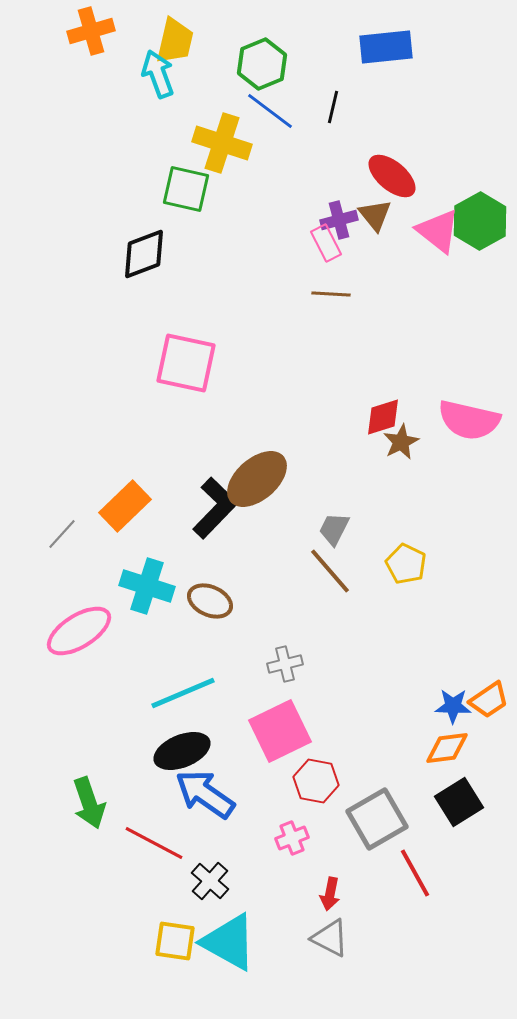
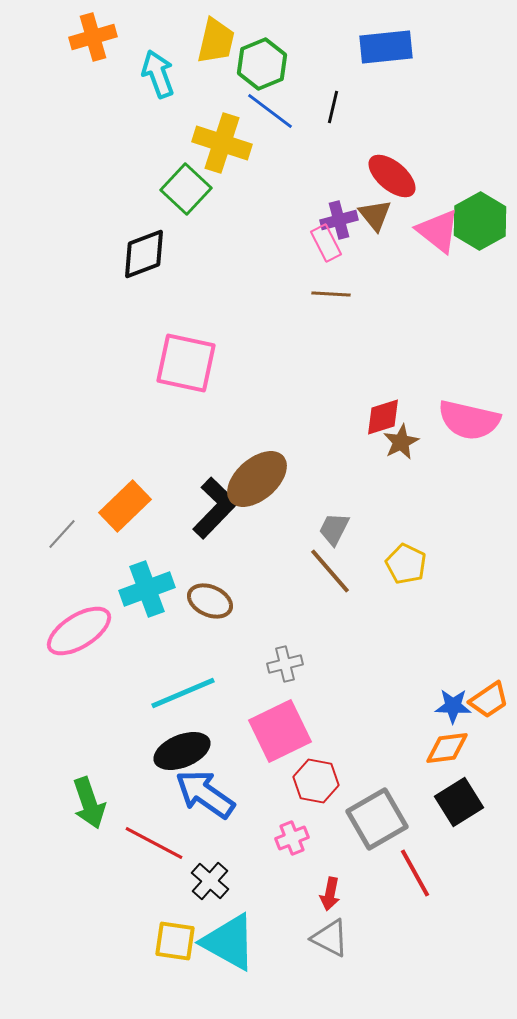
orange cross at (91, 31): moved 2 px right, 6 px down
yellow trapezoid at (175, 41): moved 41 px right
green square at (186, 189): rotated 30 degrees clockwise
cyan cross at (147, 586): moved 3 px down; rotated 38 degrees counterclockwise
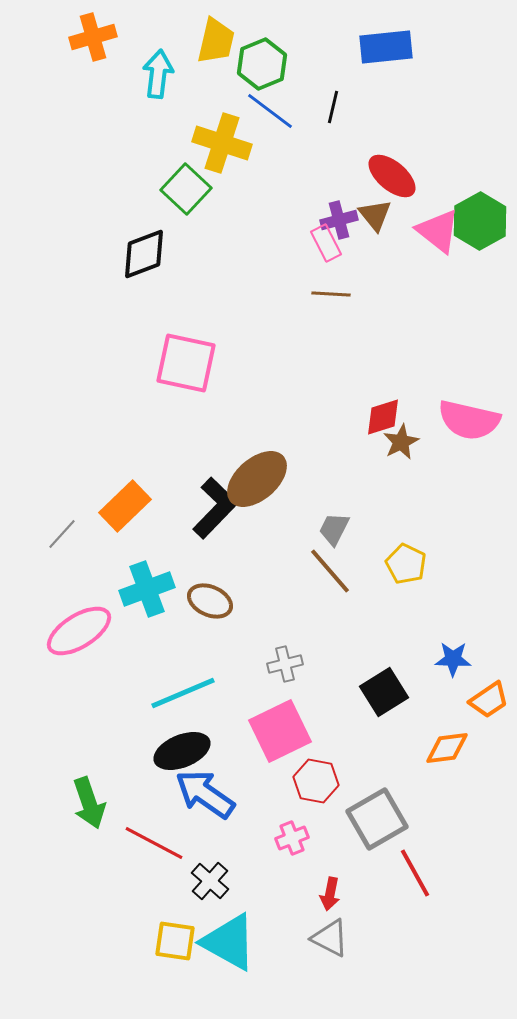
cyan arrow at (158, 74): rotated 27 degrees clockwise
blue star at (453, 706): moved 47 px up
black square at (459, 802): moved 75 px left, 110 px up
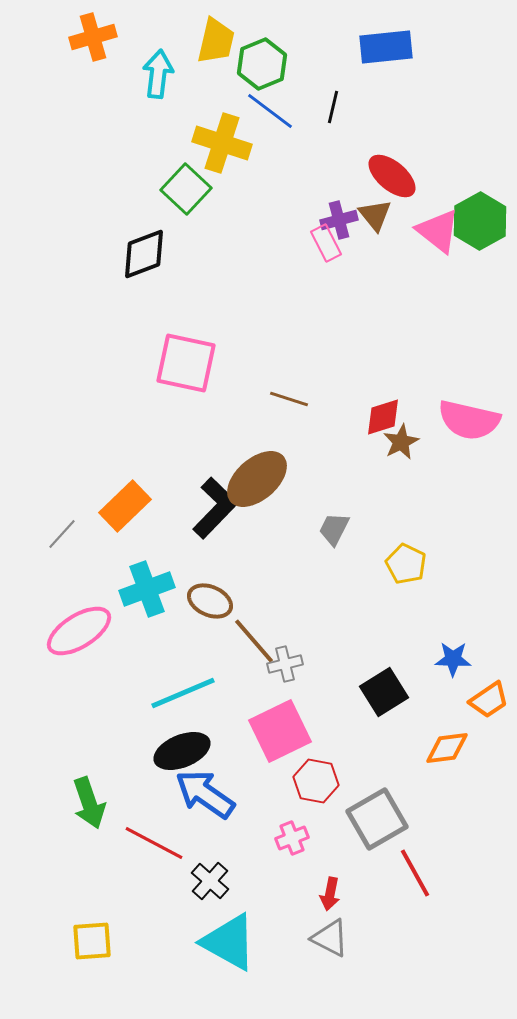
brown line at (331, 294): moved 42 px left, 105 px down; rotated 15 degrees clockwise
brown line at (330, 571): moved 76 px left, 70 px down
yellow square at (175, 941): moved 83 px left; rotated 12 degrees counterclockwise
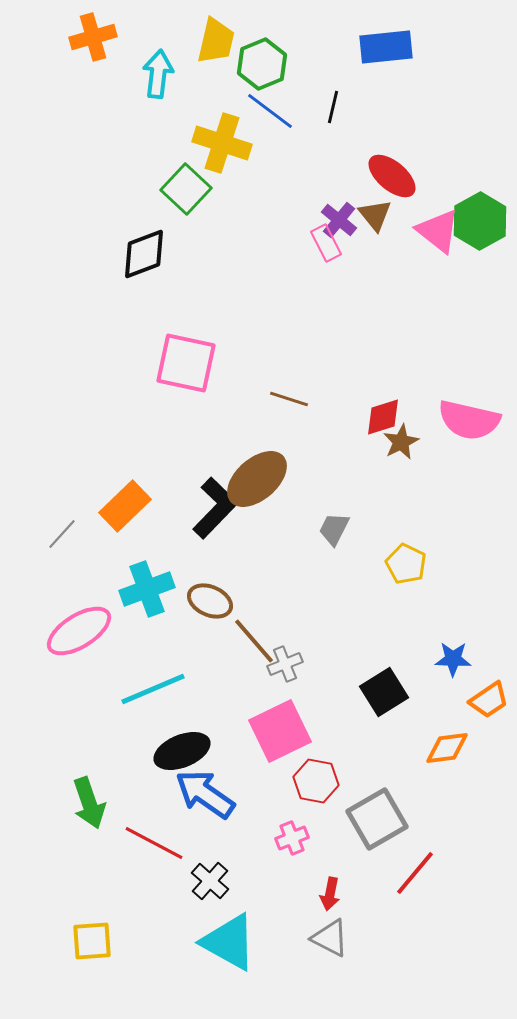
purple cross at (339, 220): rotated 36 degrees counterclockwise
gray cross at (285, 664): rotated 8 degrees counterclockwise
cyan line at (183, 693): moved 30 px left, 4 px up
red line at (415, 873): rotated 69 degrees clockwise
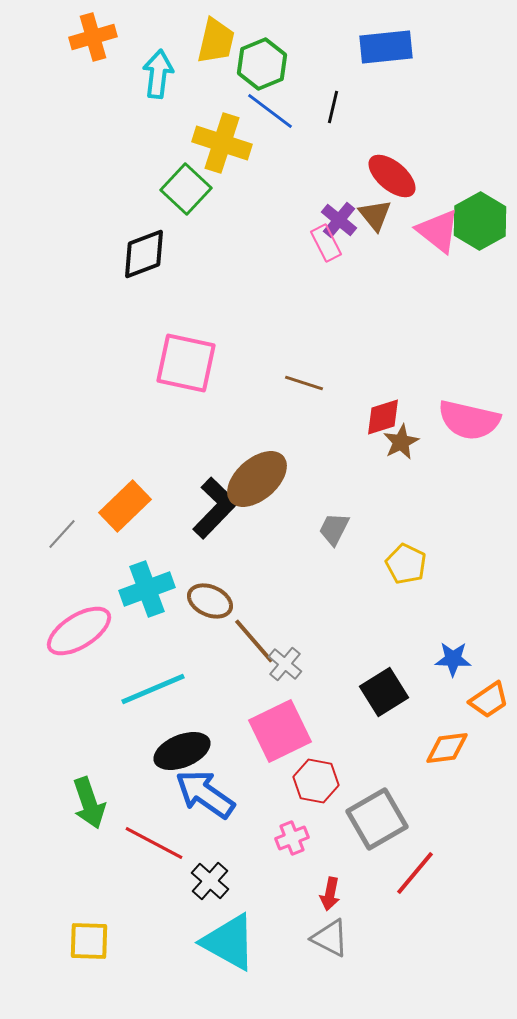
brown line at (289, 399): moved 15 px right, 16 px up
gray cross at (285, 664): rotated 28 degrees counterclockwise
yellow square at (92, 941): moved 3 px left; rotated 6 degrees clockwise
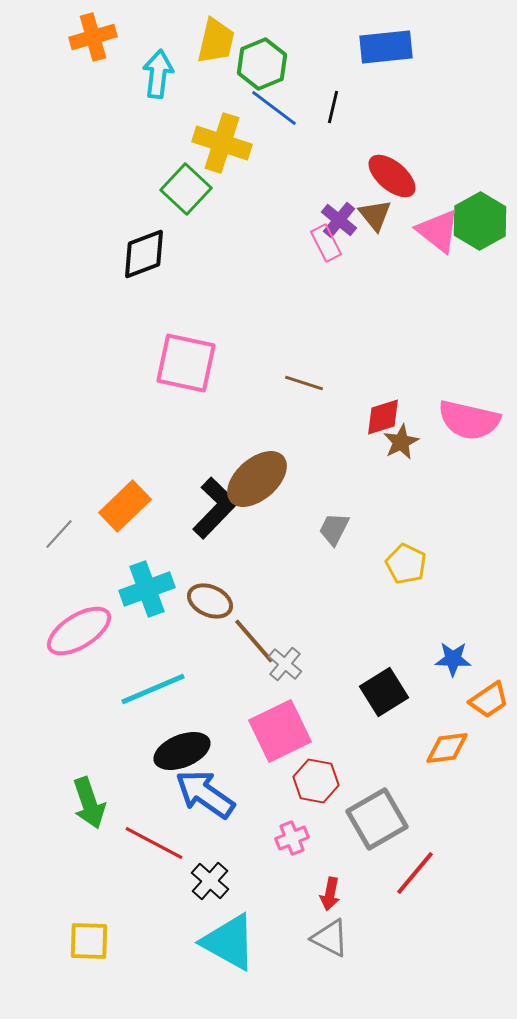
blue line at (270, 111): moved 4 px right, 3 px up
gray line at (62, 534): moved 3 px left
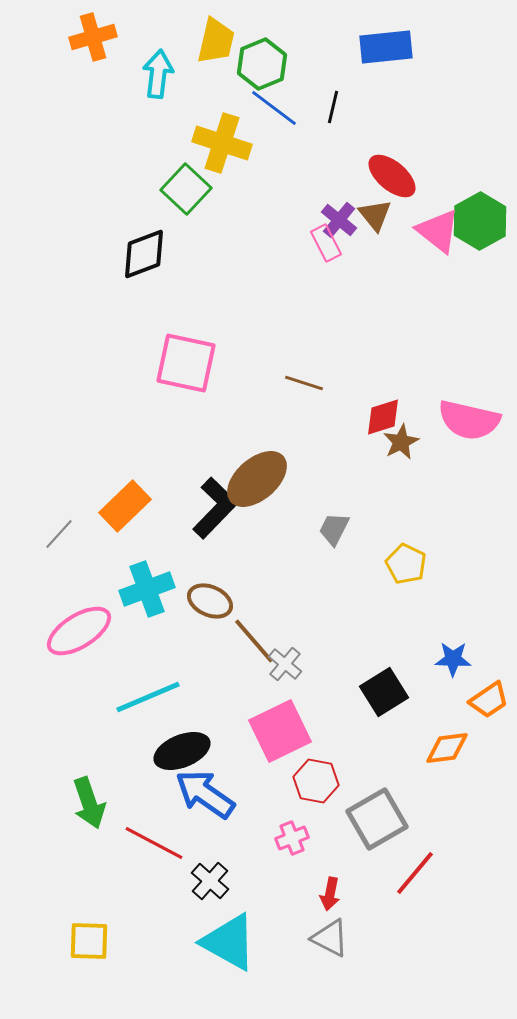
cyan line at (153, 689): moved 5 px left, 8 px down
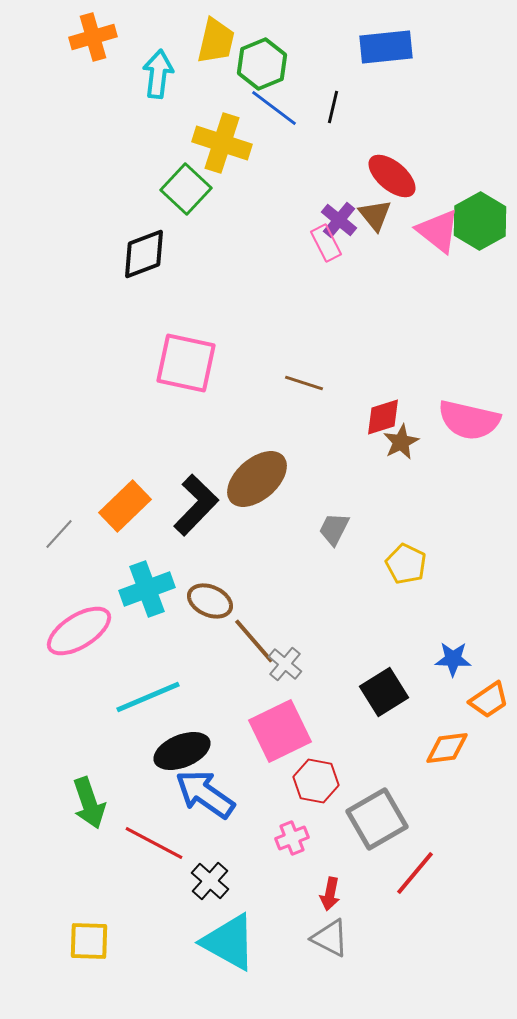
black L-shape at (215, 508): moved 19 px left, 3 px up
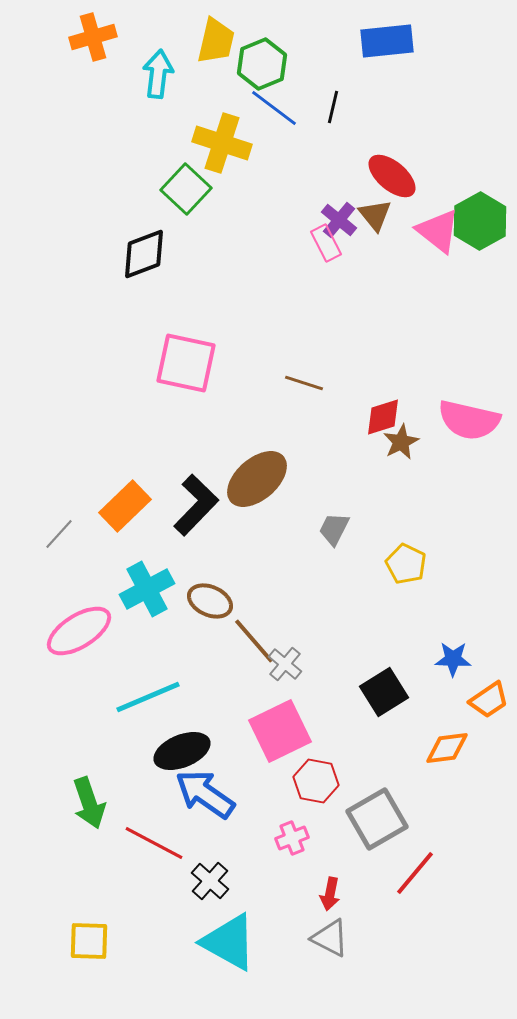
blue rectangle at (386, 47): moved 1 px right, 6 px up
cyan cross at (147, 589): rotated 8 degrees counterclockwise
